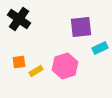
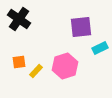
yellow rectangle: rotated 16 degrees counterclockwise
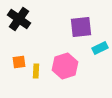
yellow rectangle: rotated 40 degrees counterclockwise
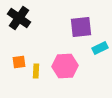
black cross: moved 1 px up
pink hexagon: rotated 15 degrees clockwise
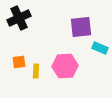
black cross: rotated 30 degrees clockwise
cyan rectangle: rotated 49 degrees clockwise
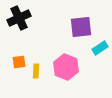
cyan rectangle: rotated 56 degrees counterclockwise
pink hexagon: moved 1 px right, 1 px down; rotated 25 degrees clockwise
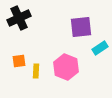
orange square: moved 1 px up
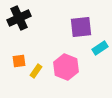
yellow rectangle: rotated 32 degrees clockwise
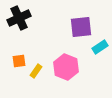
cyan rectangle: moved 1 px up
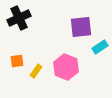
orange square: moved 2 px left
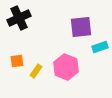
cyan rectangle: rotated 14 degrees clockwise
